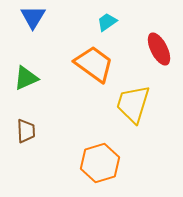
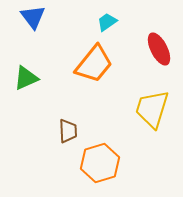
blue triangle: rotated 8 degrees counterclockwise
orange trapezoid: rotated 93 degrees clockwise
yellow trapezoid: moved 19 px right, 5 px down
brown trapezoid: moved 42 px right
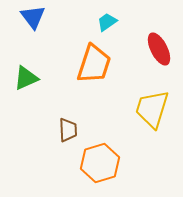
orange trapezoid: rotated 21 degrees counterclockwise
brown trapezoid: moved 1 px up
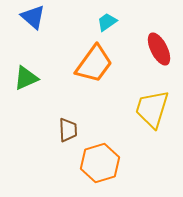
blue triangle: rotated 12 degrees counterclockwise
orange trapezoid: rotated 18 degrees clockwise
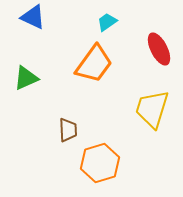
blue triangle: rotated 16 degrees counterclockwise
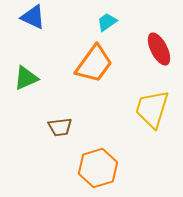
brown trapezoid: moved 8 px left, 3 px up; rotated 85 degrees clockwise
orange hexagon: moved 2 px left, 5 px down
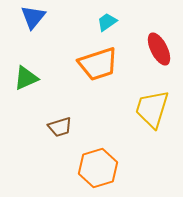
blue triangle: rotated 44 degrees clockwise
orange trapezoid: moved 4 px right; rotated 36 degrees clockwise
brown trapezoid: rotated 10 degrees counterclockwise
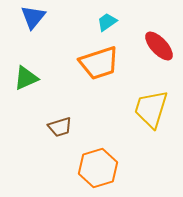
red ellipse: moved 3 px up; rotated 16 degrees counterclockwise
orange trapezoid: moved 1 px right, 1 px up
yellow trapezoid: moved 1 px left
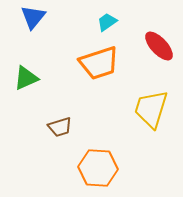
orange hexagon: rotated 21 degrees clockwise
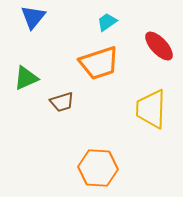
yellow trapezoid: rotated 15 degrees counterclockwise
brown trapezoid: moved 2 px right, 25 px up
